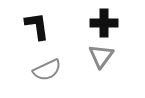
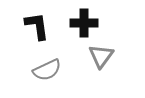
black cross: moved 20 px left
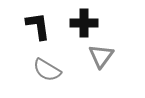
black L-shape: moved 1 px right
gray semicircle: rotated 56 degrees clockwise
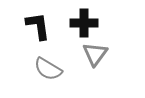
gray triangle: moved 6 px left, 2 px up
gray semicircle: moved 1 px right, 1 px up
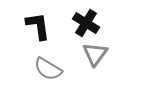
black cross: moved 2 px right; rotated 32 degrees clockwise
